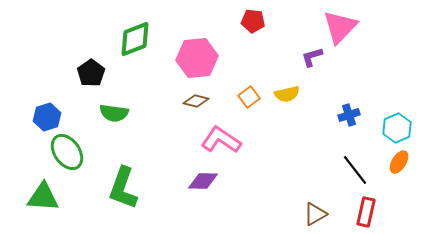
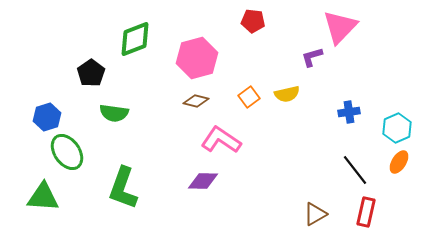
pink hexagon: rotated 9 degrees counterclockwise
blue cross: moved 3 px up; rotated 10 degrees clockwise
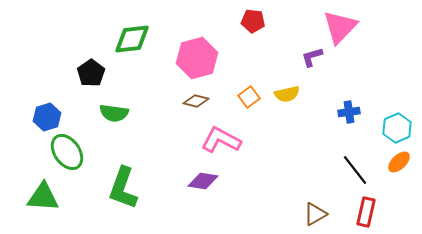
green diamond: moved 3 px left; rotated 15 degrees clockwise
pink L-shape: rotated 6 degrees counterclockwise
orange ellipse: rotated 15 degrees clockwise
purple diamond: rotated 8 degrees clockwise
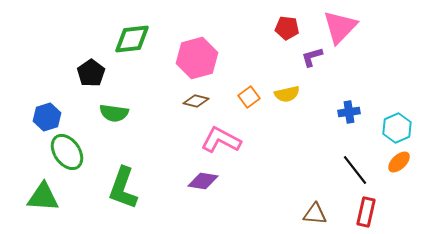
red pentagon: moved 34 px right, 7 px down
brown triangle: rotated 35 degrees clockwise
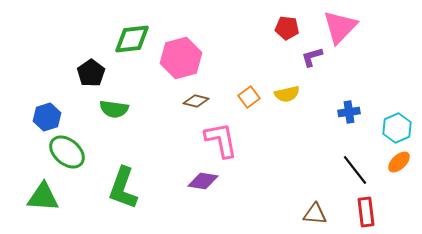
pink hexagon: moved 16 px left
green semicircle: moved 4 px up
pink L-shape: rotated 51 degrees clockwise
green ellipse: rotated 15 degrees counterclockwise
red rectangle: rotated 20 degrees counterclockwise
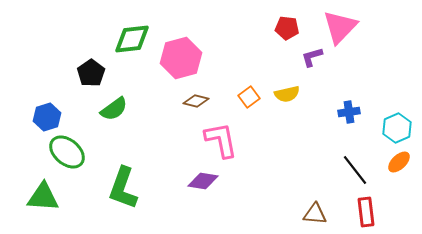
green semicircle: rotated 44 degrees counterclockwise
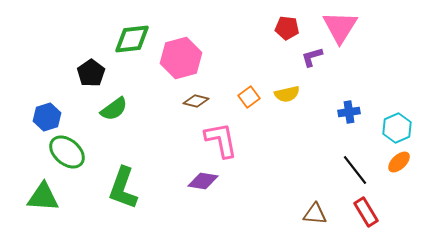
pink triangle: rotated 12 degrees counterclockwise
red rectangle: rotated 24 degrees counterclockwise
